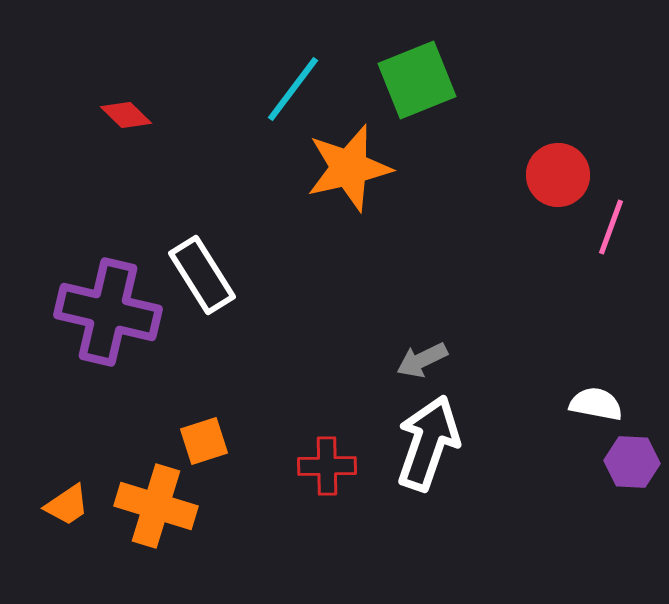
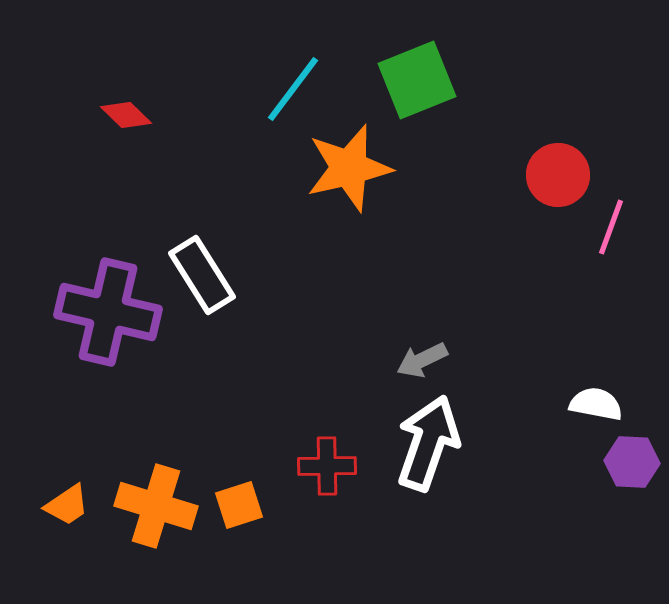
orange square: moved 35 px right, 64 px down
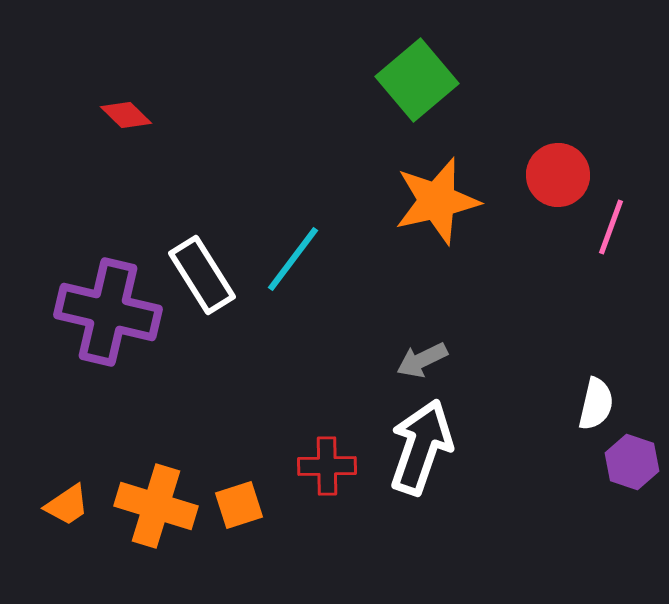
green square: rotated 18 degrees counterclockwise
cyan line: moved 170 px down
orange star: moved 88 px right, 33 px down
white semicircle: rotated 92 degrees clockwise
white arrow: moved 7 px left, 4 px down
purple hexagon: rotated 16 degrees clockwise
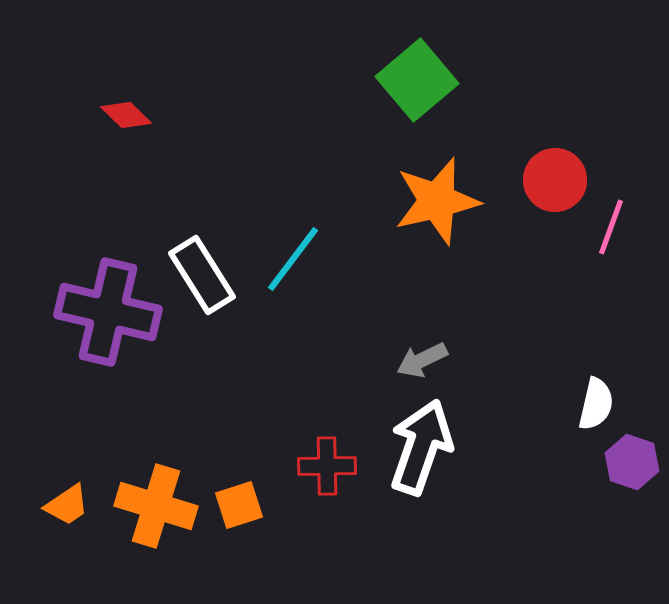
red circle: moved 3 px left, 5 px down
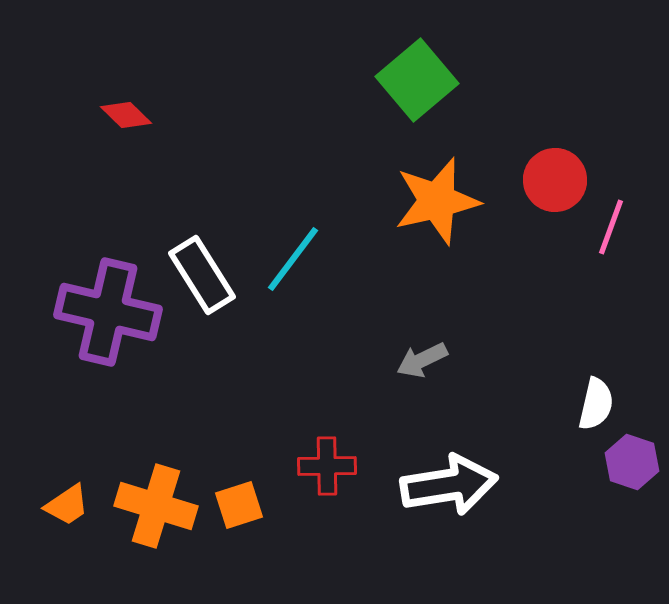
white arrow: moved 28 px right, 38 px down; rotated 62 degrees clockwise
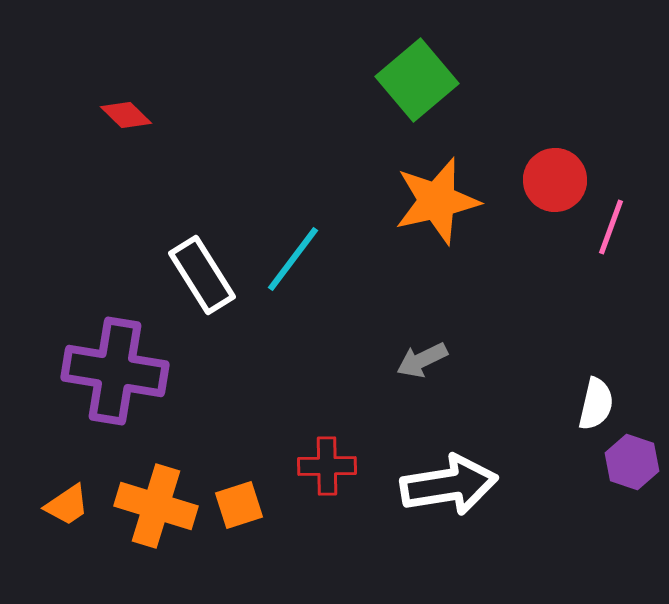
purple cross: moved 7 px right, 59 px down; rotated 4 degrees counterclockwise
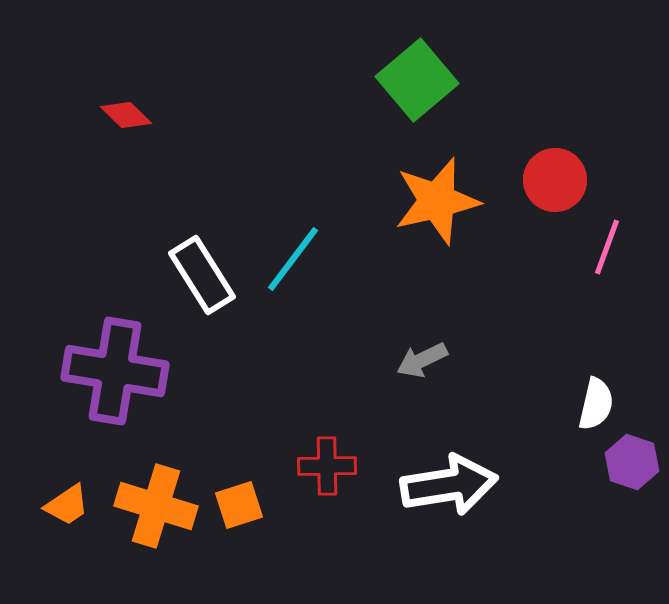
pink line: moved 4 px left, 20 px down
